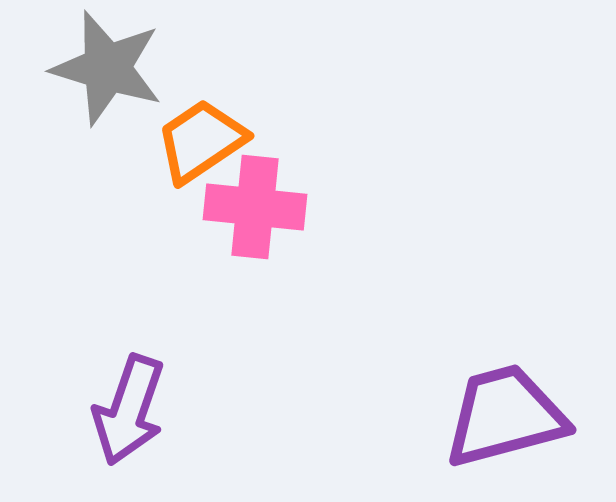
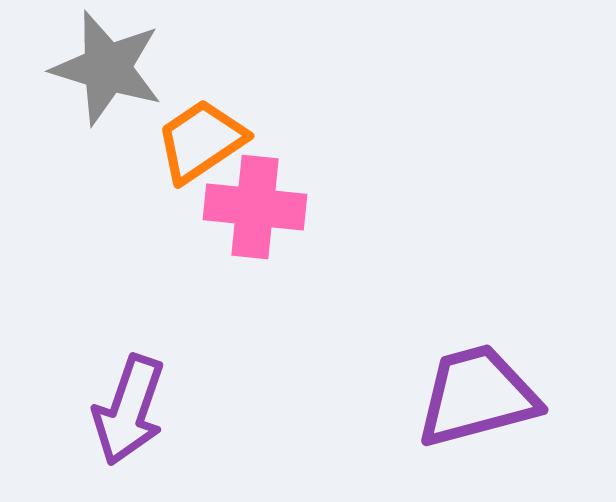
purple trapezoid: moved 28 px left, 20 px up
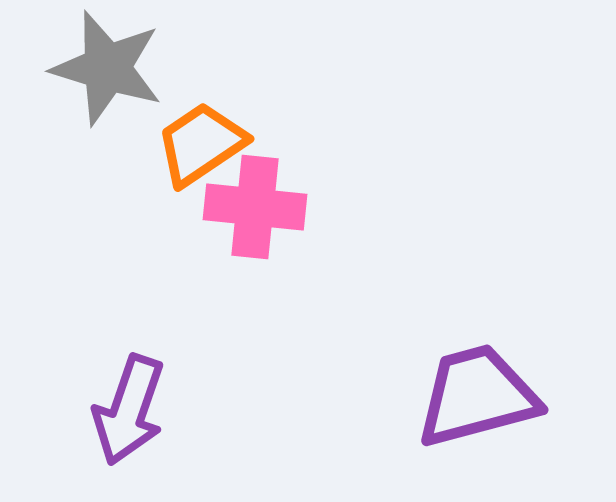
orange trapezoid: moved 3 px down
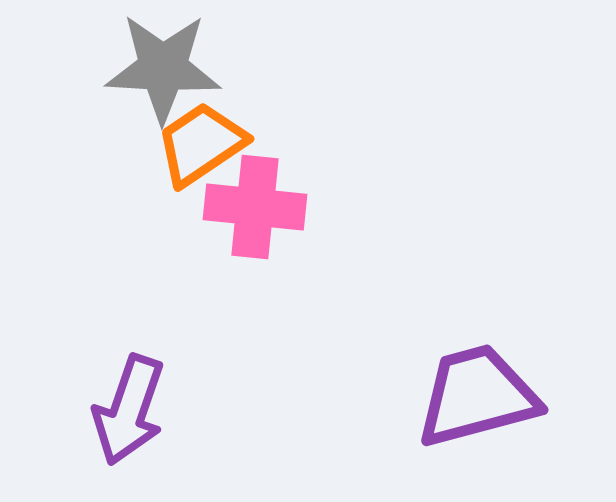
gray star: moved 56 px right; rotated 14 degrees counterclockwise
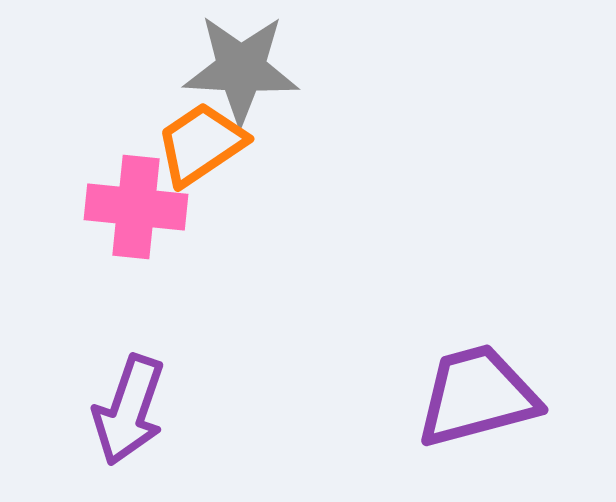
gray star: moved 78 px right, 1 px down
pink cross: moved 119 px left
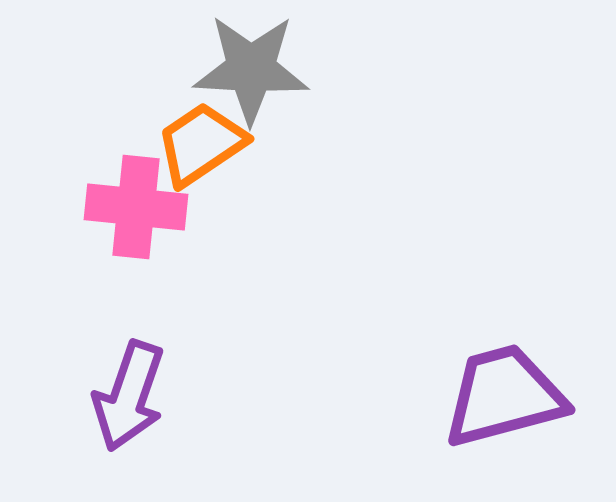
gray star: moved 10 px right
purple trapezoid: moved 27 px right
purple arrow: moved 14 px up
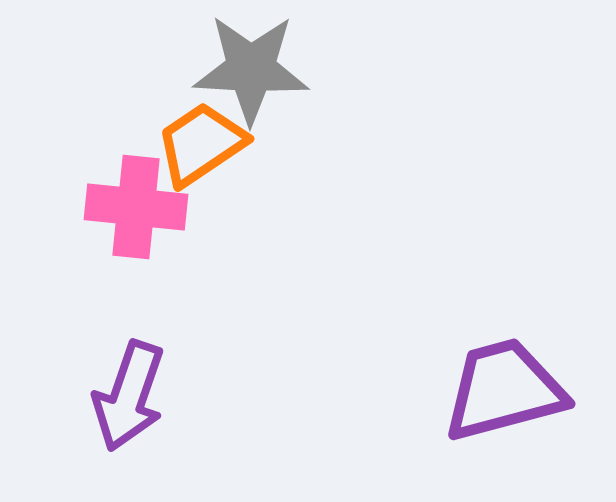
purple trapezoid: moved 6 px up
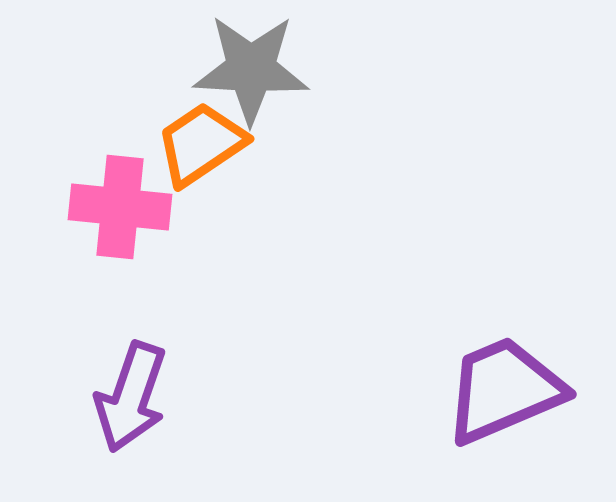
pink cross: moved 16 px left
purple trapezoid: rotated 8 degrees counterclockwise
purple arrow: moved 2 px right, 1 px down
